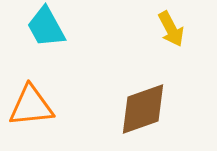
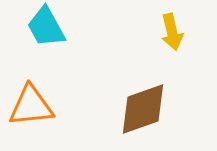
yellow arrow: moved 1 px right, 3 px down; rotated 15 degrees clockwise
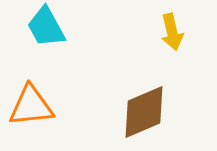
brown diamond: moved 1 px right, 3 px down; rotated 4 degrees counterclockwise
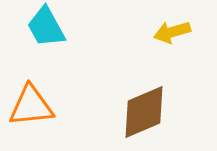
yellow arrow: rotated 87 degrees clockwise
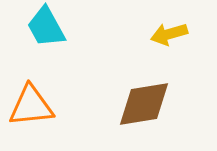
yellow arrow: moved 3 px left, 2 px down
brown diamond: moved 8 px up; rotated 14 degrees clockwise
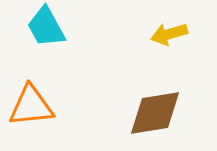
brown diamond: moved 11 px right, 9 px down
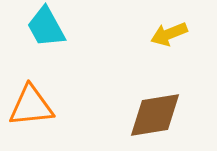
yellow arrow: rotated 6 degrees counterclockwise
brown diamond: moved 2 px down
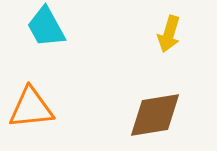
yellow arrow: rotated 51 degrees counterclockwise
orange triangle: moved 2 px down
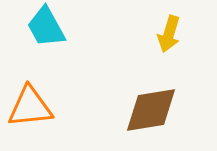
orange triangle: moved 1 px left, 1 px up
brown diamond: moved 4 px left, 5 px up
